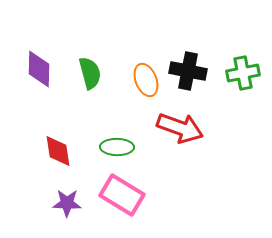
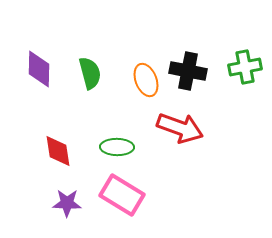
green cross: moved 2 px right, 6 px up
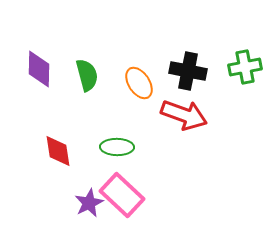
green semicircle: moved 3 px left, 2 px down
orange ellipse: moved 7 px left, 3 px down; rotated 12 degrees counterclockwise
red arrow: moved 4 px right, 13 px up
pink rectangle: rotated 12 degrees clockwise
purple star: moved 22 px right; rotated 28 degrees counterclockwise
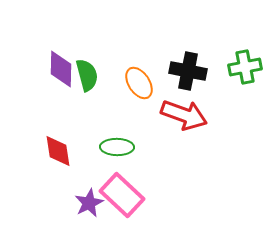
purple diamond: moved 22 px right
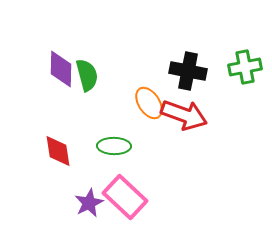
orange ellipse: moved 10 px right, 20 px down
green ellipse: moved 3 px left, 1 px up
pink rectangle: moved 3 px right, 2 px down
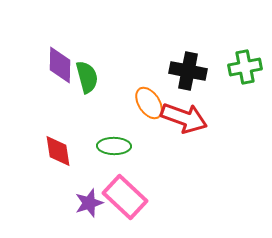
purple diamond: moved 1 px left, 4 px up
green semicircle: moved 2 px down
red arrow: moved 3 px down
purple star: rotated 8 degrees clockwise
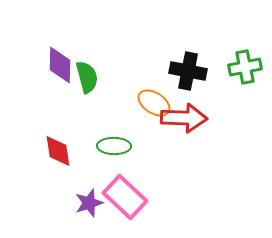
orange ellipse: moved 5 px right; rotated 24 degrees counterclockwise
red arrow: rotated 18 degrees counterclockwise
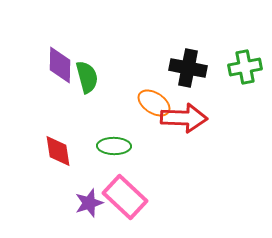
black cross: moved 3 px up
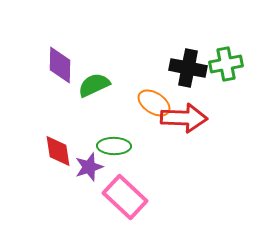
green cross: moved 19 px left, 3 px up
green semicircle: moved 7 px right, 8 px down; rotated 100 degrees counterclockwise
purple star: moved 36 px up
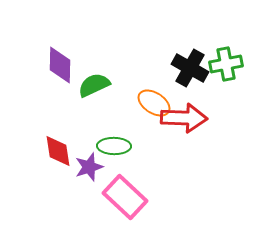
black cross: moved 2 px right; rotated 18 degrees clockwise
